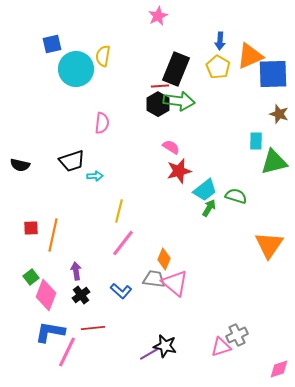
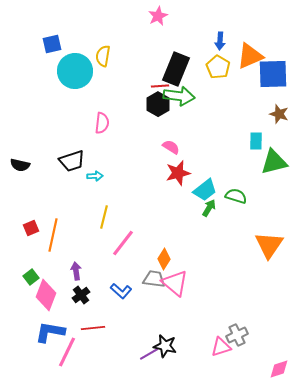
cyan circle at (76, 69): moved 1 px left, 2 px down
green arrow at (179, 101): moved 5 px up
red star at (179, 171): moved 1 px left, 2 px down
yellow line at (119, 211): moved 15 px left, 6 px down
red square at (31, 228): rotated 21 degrees counterclockwise
orange diamond at (164, 259): rotated 10 degrees clockwise
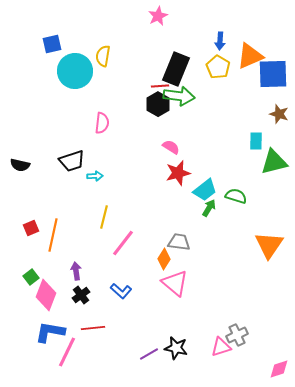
gray trapezoid at (154, 279): moved 25 px right, 37 px up
black star at (165, 346): moved 11 px right, 2 px down
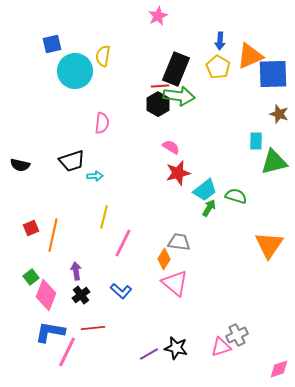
pink line at (123, 243): rotated 12 degrees counterclockwise
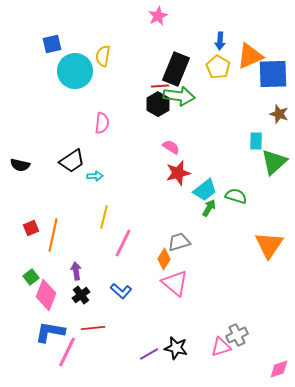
black trapezoid at (72, 161): rotated 16 degrees counterclockwise
green triangle at (274, 162): rotated 28 degrees counterclockwise
gray trapezoid at (179, 242): rotated 25 degrees counterclockwise
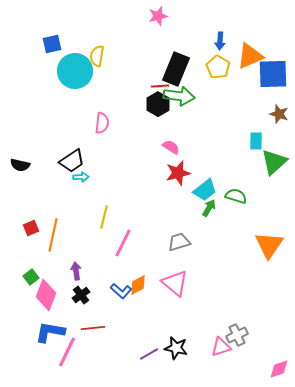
pink star at (158, 16): rotated 12 degrees clockwise
yellow semicircle at (103, 56): moved 6 px left
cyan arrow at (95, 176): moved 14 px left, 1 px down
orange diamond at (164, 259): moved 26 px left, 26 px down; rotated 30 degrees clockwise
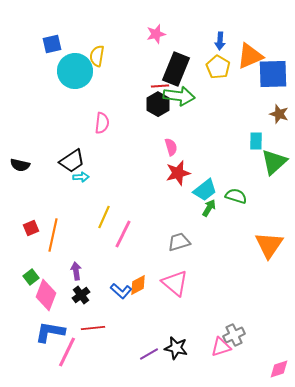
pink star at (158, 16): moved 2 px left, 18 px down
pink semicircle at (171, 147): rotated 42 degrees clockwise
yellow line at (104, 217): rotated 10 degrees clockwise
pink line at (123, 243): moved 9 px up
gray cross at (237, 335): moved 3 px left
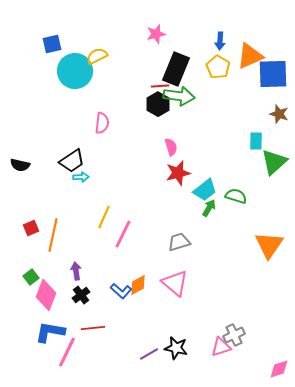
yellow semicircle at (97, 56): rotated 55 degrees clockwise
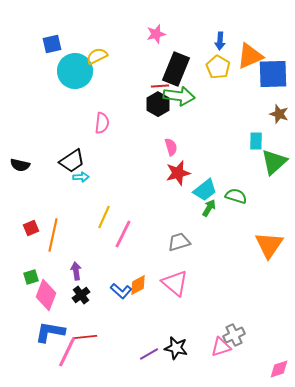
green square at (31, 277): rotated 21 degrees clockwise
red line at (93, 328): moved 8 px left, 9 px down
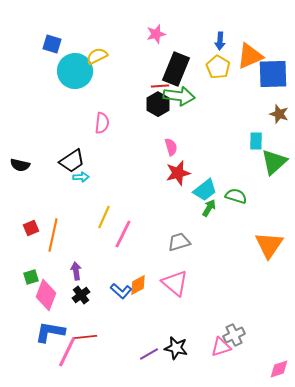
blue square at (52, 44): rotated 30 degrees clockwise
